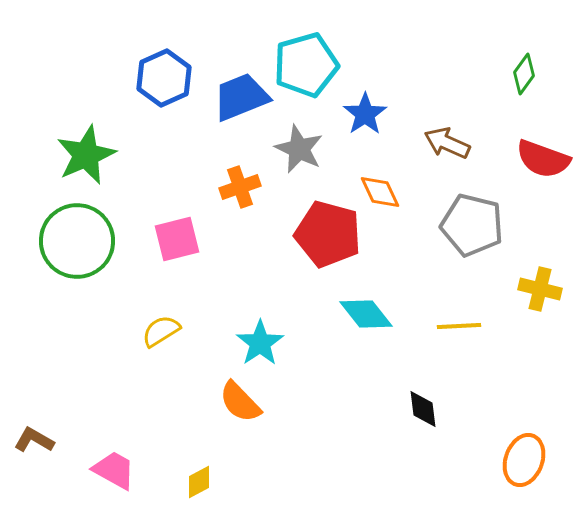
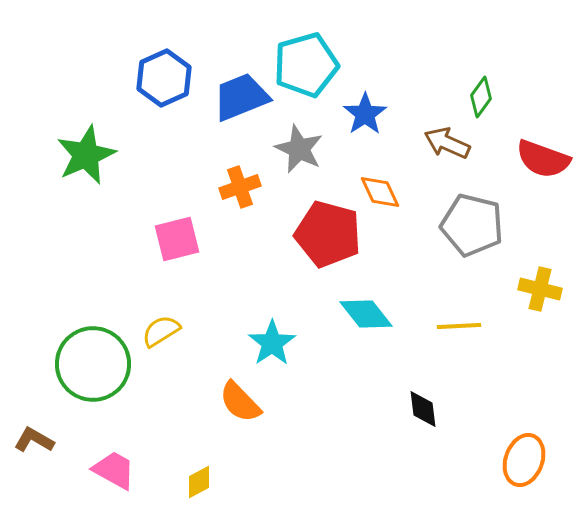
green diamond: moved 43 px left, 23 px down
green circle: moved 16 px right, 123 px down
cyan star: moved 12 px right
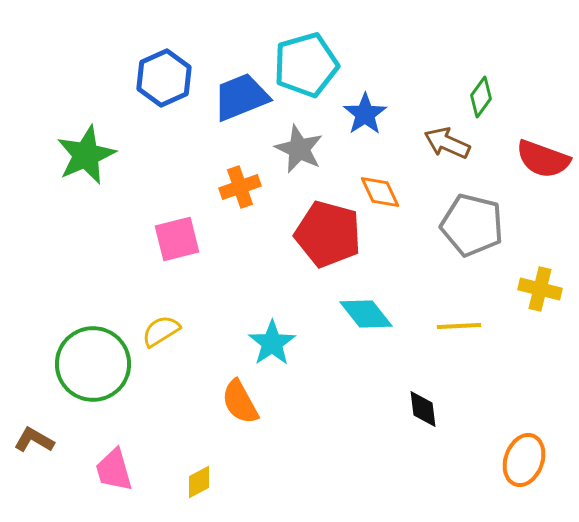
orange semicircle: rotated 15 degrees clockwise
pink trapezoid: rotated 135 degrees counterclockwise
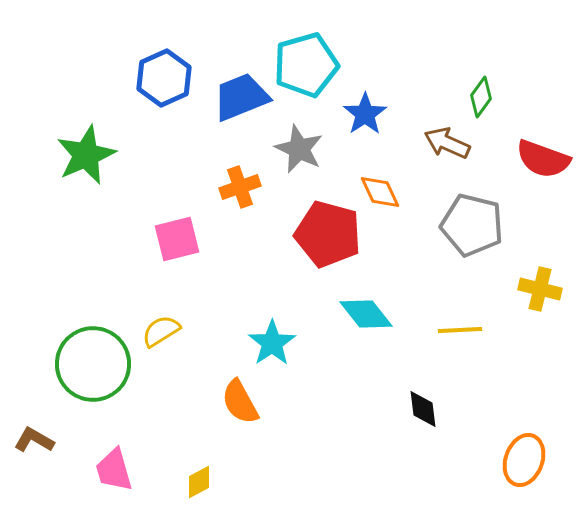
yellow line: moved 1 px right, 4 px down
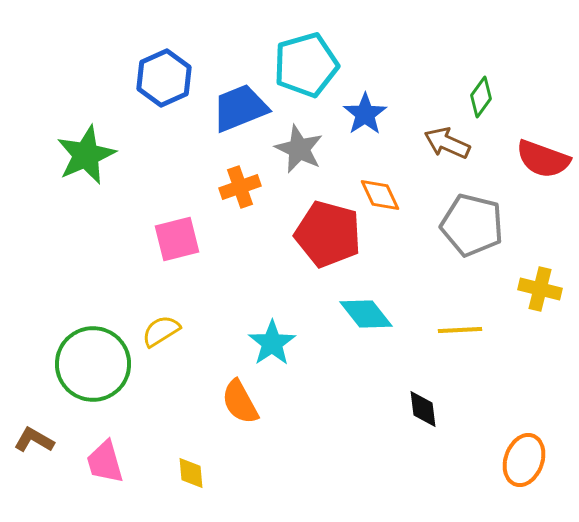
blue trapezoid: moved 1 px left, 11 px down
orange diamond: moved 3 px down
pink trapezoid: moved 9 px left, 8 px up
yellow diamond: moved 8 px left, 9 px up; rotated 68 degrees counterclockwise
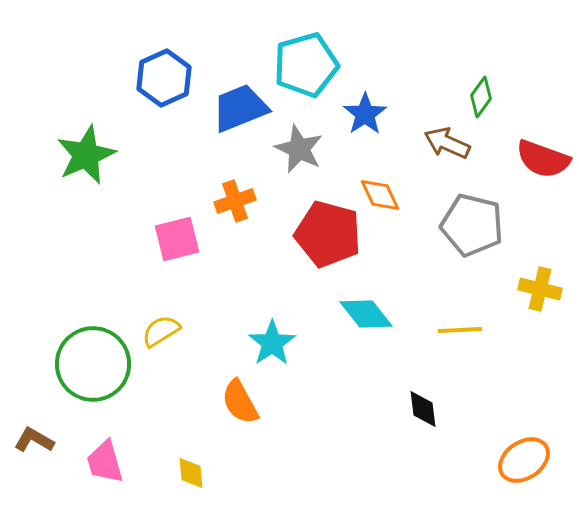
orange cross: moved 5 px left, 14 px down
orange ellipse: rotated 36 degrees clockwise
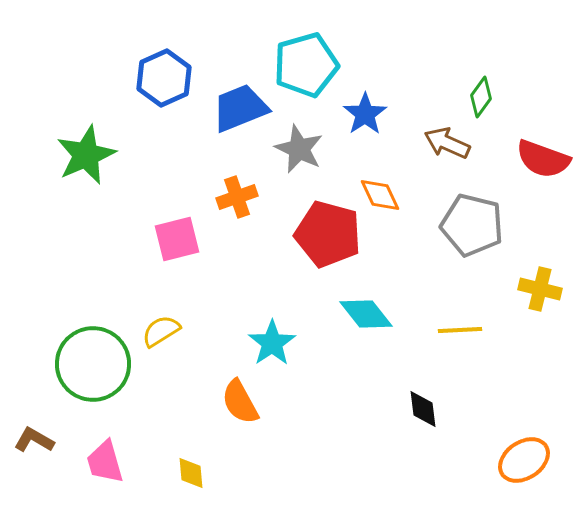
orange cross: moved 2 px right, 4 px up
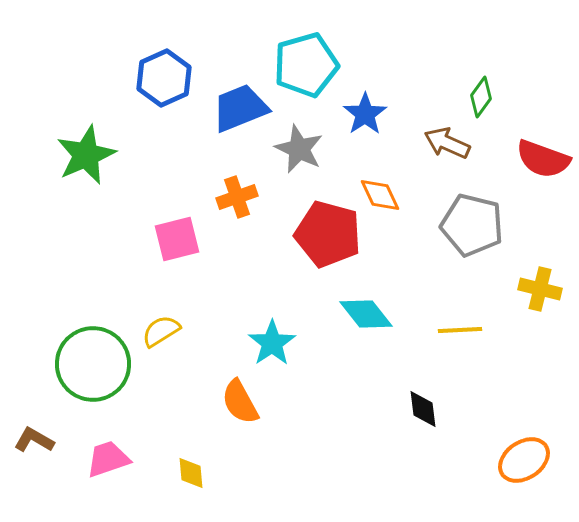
pink trapezoid: moved 3 px right, 3 px up; rotated 87 degrees clockwise
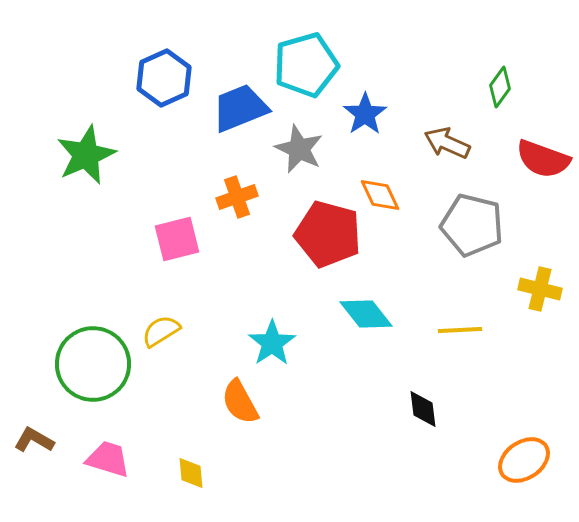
green diamond: moved 19 px right, 10 px up
pink trapezoid: rotated 36 degrees clockwise
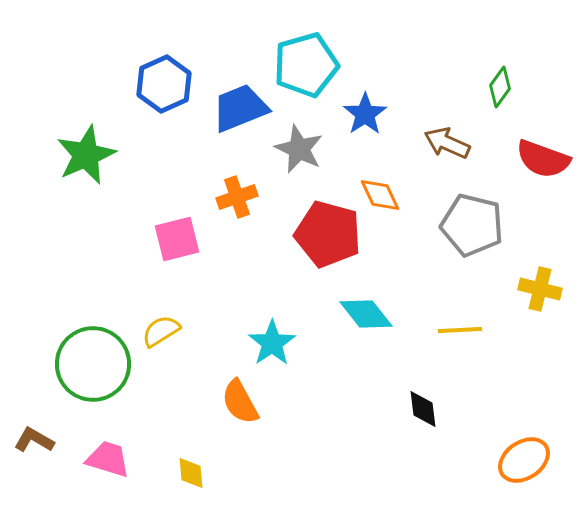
blue hexagon: moved 6 px down
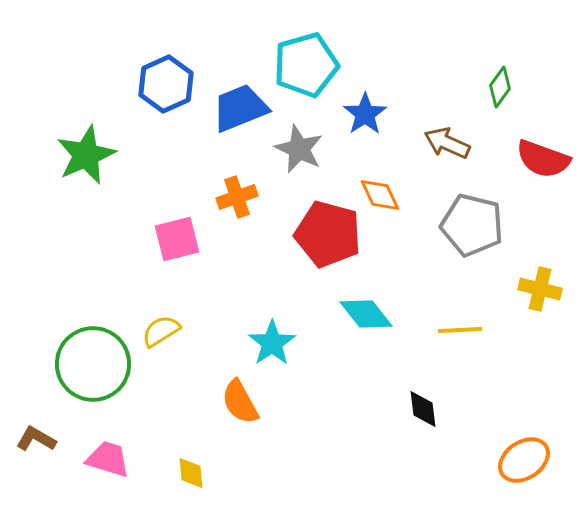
blue hexagon: moved 2 px right
brown L-shape: moved 2 px right, 1 px up
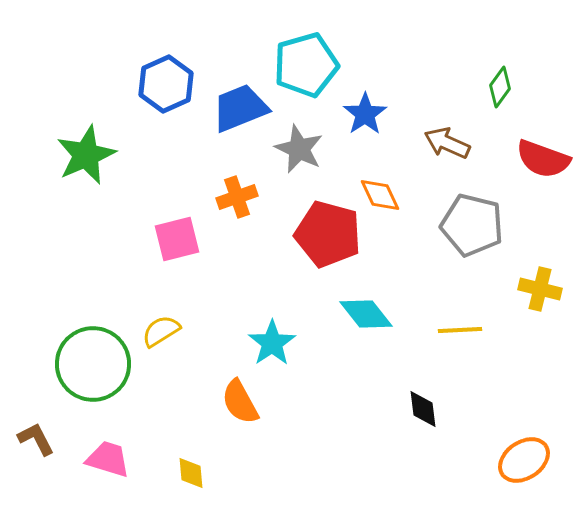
brown L-shape: rotated 33 degrees clockwise
